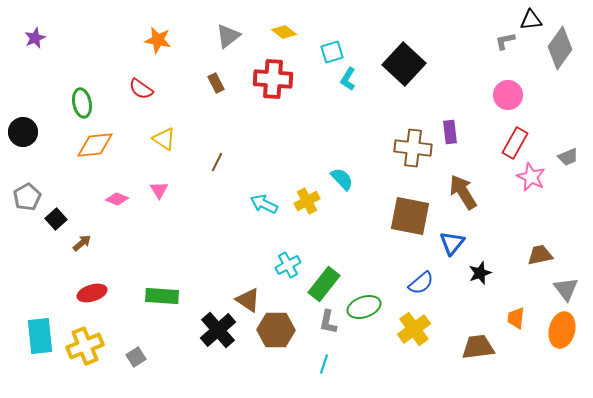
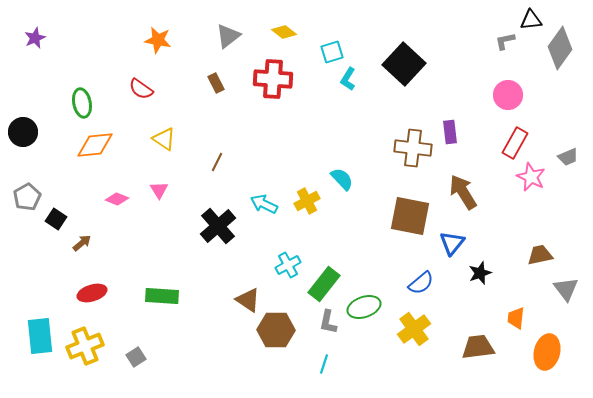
black square at (56, 219): rotated 15 degrees counterclockwise
black cross at (218, 330): moved 104 px up
orange ellipse at (562, 330): moved 15 px left, 22 px down
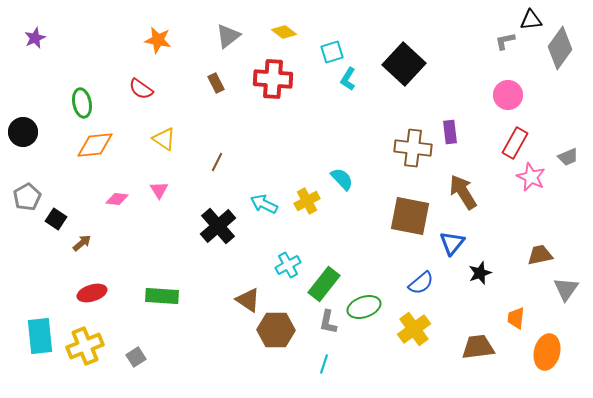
pink diamond at (117, 199): rotated 15 degrees counterclockwise
gray triangle at (566, 289): rotated 12 degrees clockwise
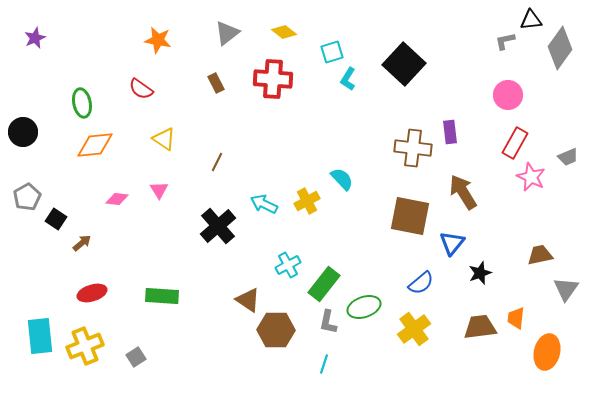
gray triangle at (228, 36): moved 1 px left, 3 px up
brown trapezoid at (478, 347): moved 2 px right, 20 px up
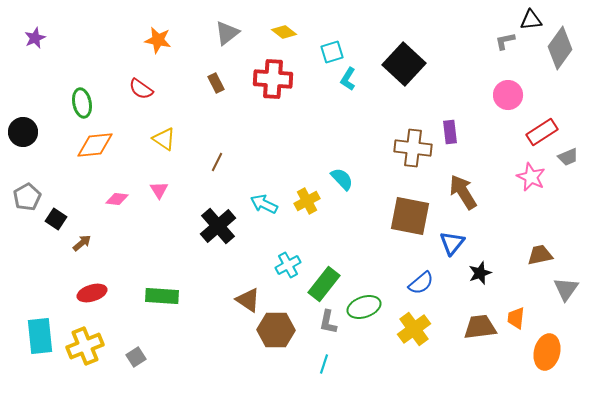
red rectangle at (515, 143): moved 27 px right, 11 px up; rotated 28 degrees clockwise
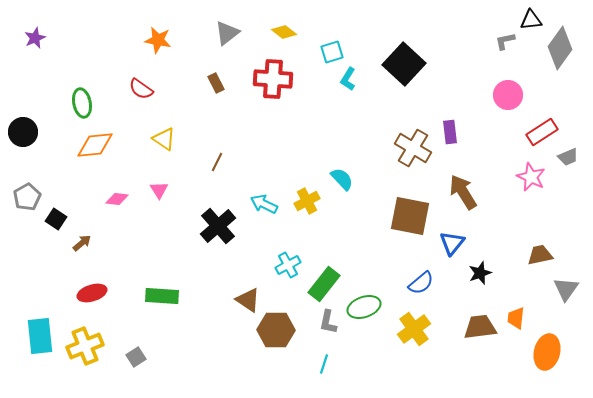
brown cross at (413, 148): rotated 24 degrees clockwise
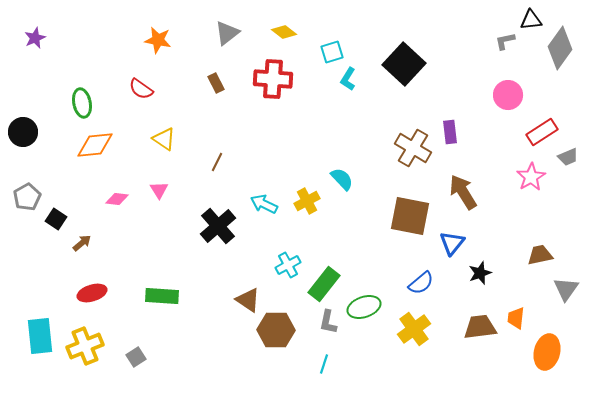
pink star at (531, 177): rotated 16 degrees clockwise
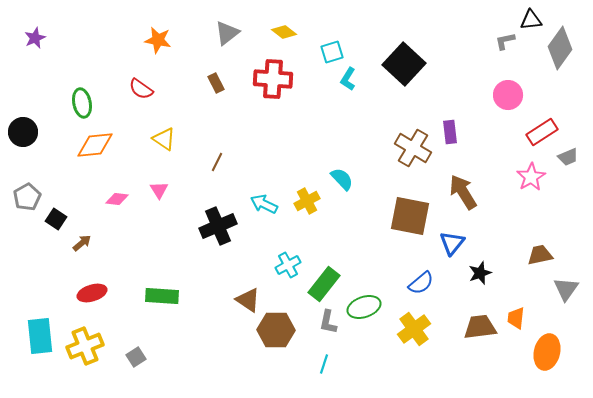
black cross at (218, 226): rotated 18 degrees clockwise
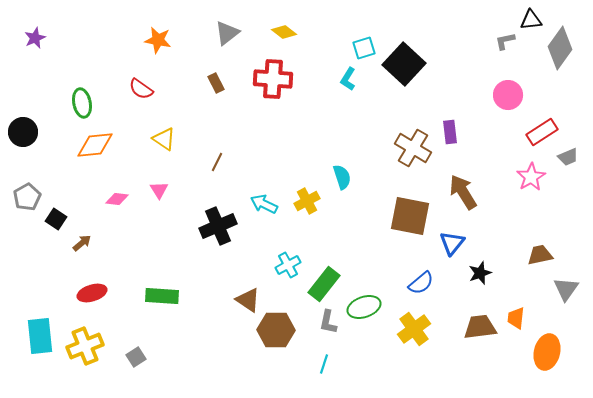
cyan square at (332, 52): moved 32 px right, 4 px up
cyan semicircle at (342, 179): moved 2 px up; rotated 25 degrees clockwise
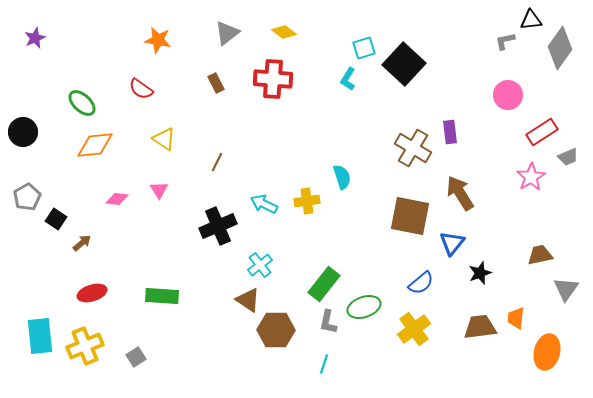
green ellipse at (82, 103): rotated 36 degrees counterclockwise
brown arrow at (463, 192): moved 3 px left, 1 px down
yellow cross at (307, 201): rotated 20 degrees clockwise
cyan cross at (288, 265): moved 28 px left; rotated 10 degrees counterclockwise
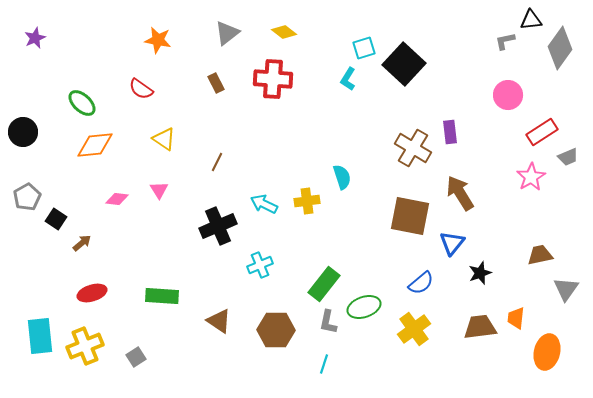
cyan cross at (260, 265): rotated 15 degrees clockwise
brown triangle at (248, 300): moved 29 px left, 21 px down
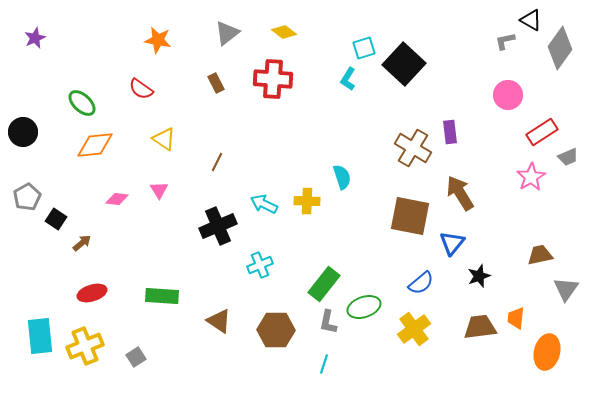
black triangle at (531, 20): rotated 35 degrees clockwise
yellow cross at (307, 201): rotated 10 degrees clockwise
black star at (480, 273): moved 1 px left, 3 px down
